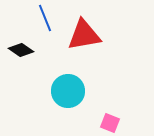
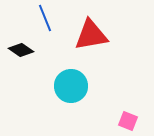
red triangle: moved 7 px right
cyan circle: moved 3 px right, 5 px up
pink square: moved 18 px right, 2 px up
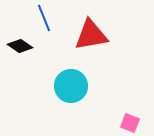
blue line: moved 1 px left
black diamond: moved 1 px left, 4 px up
pink square: moved 2 px right, 2 px down
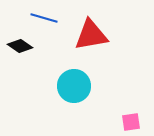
blue line: rotated 52 degrees counterclockwise
cyan circle: moved 3 px right
pink square: moved 1 px right, 1 px up; rotated 30 degrees counterclockwise
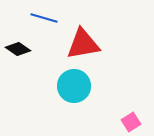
red triangle: moved 8 px left, 9 px down
black diamond: moved 2 px left, 3 px down
pink square: rotated 24 degrees counterclockwise
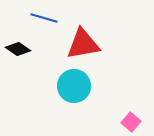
pink square: rotated 18 degrees counterclockwise
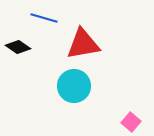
black diamond: moved 2 px up
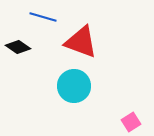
blue line: moved 1 px left, 1 px up
red triangle: moved 2 px left, 2 px up; rotated 30 degrees clockwise
pink square: rotated 18 degrees clockwise
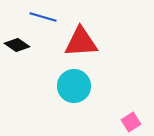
red triangle: rotated 24 degrees counterclockwise
black diamond: moved 1 px left, 2 px up
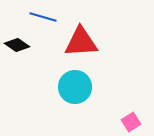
cyan circle: moved 1 px right, 1 px down
